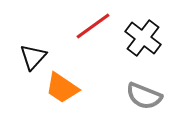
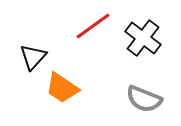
gray semicircle: moved 3 px down
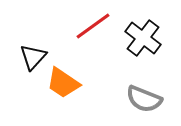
orange trapezoid: moved 1 px right, 5 px up
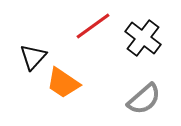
gray semicircle: rotated 63 degrees counterclockwise
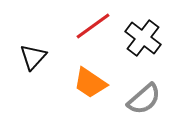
orange trapezoid: moved 27 px right
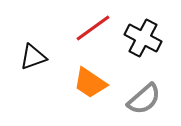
red line: moved 2 px down
black cross: rotated 9 degrees counterclockwise
black triangle: rotated 28 degrees clockwise
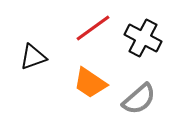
gray semicircle: moved 5 px left
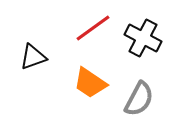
gray semicircle: rotated 21 degrees counterclockwise
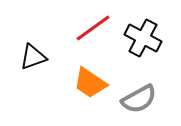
gray semicircle: rotated 33 degrees clockwise
